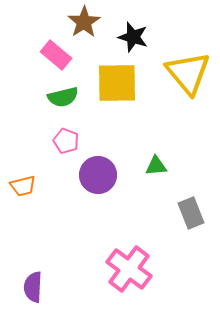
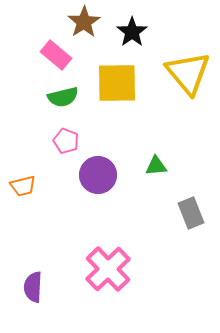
black star: moved 1 px left, 5 px up; rotated 20 degrees clockwise
pink cross: moved 21 px left; rotated 9 degrees clockwise
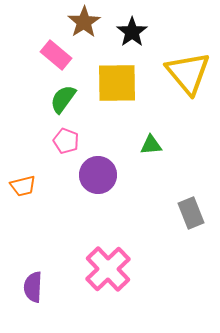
green semicircle: moved 2 px down; rotated 140 degrees clockwise
green triangle: moved 5 px left, 21 px up
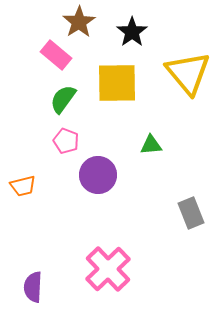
brown star: moved 5 px left
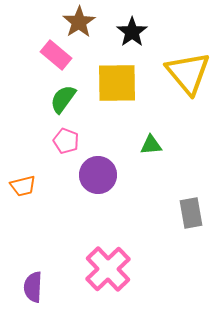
gray rectangle: rotated 12 degrees clockwise
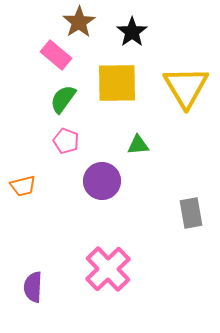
yellow triangle: moved 2 px left, 14 px down; rotated 9 degrees clockwise
green triangle: moved 13 px left
purple circle: moved 4 px right, 6 px down
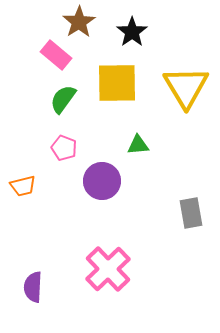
pink pentagon: moved 2 px left, 7 px down
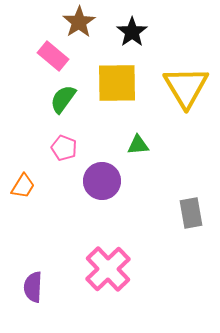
pink rectangle: moved 3 px left, 1 px down
orange trapezoid: rotated 44 degrees counterclockwise
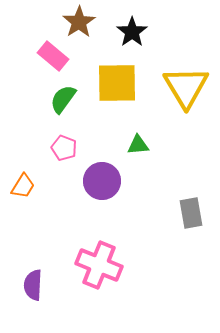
pink cross: moved 9 px left, 4 px up; rotated 24 degrees counterclockwise
purple semicircle: moved 2 px up
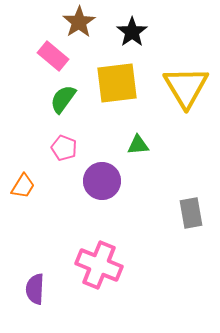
yellow square: rotated 6 degrees counterclockwise
purple semicircle: moved 2 px right, 4 px down
